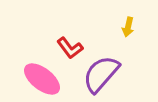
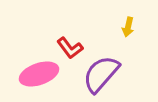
pink ellipse: moved 3 px left, 5 px up; rotated 57 degrees counterclockwise
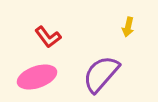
red L-shape: moved 22 px left, 11 px up
pink ellipse: moved 2 px left, 3 px down
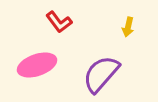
red L-shape: moved 11 px right, 15 px up
pink ellipse: moved 12 px up
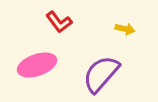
yellow arrow: moved 3 px left, 2 px down; rotated 90 degrees counterclockwise
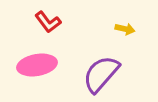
red L-shape: moved 11 px left
pink ellipse: rotated 9 degrees clockwise
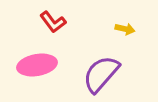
red L-shape: moved 5 px right
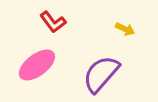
yellow arrow: rotated 12 degrees clockwise
pink ellipse: rotated 27 degrees counterclockwise
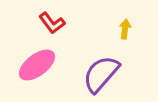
red L-shape: moved 1 px left, 1 px down
yellow arrow: rotated 108 degrees counterclockwise
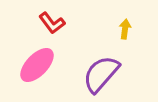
pink ellipse: rotated 9 degrees counterclockwise
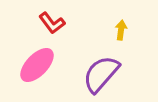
yellow arrow: moved 4 px left, 1 px down
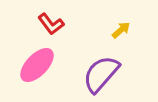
red L-shape: moved 1 px left, 1 px down
yellow arrow: rotated 42 degrees clockwise
